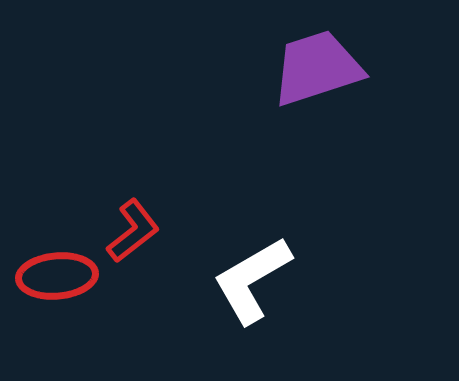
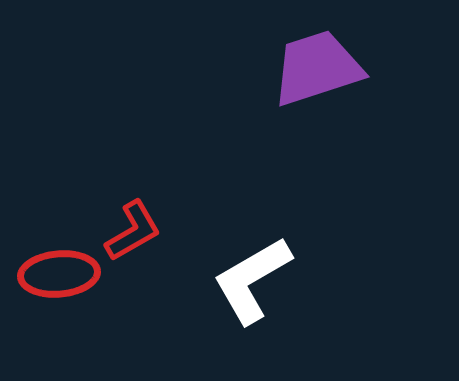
red L-shape: rotated 8 degrees clockwise
red ellipse: moved 2 px right, 2 px up
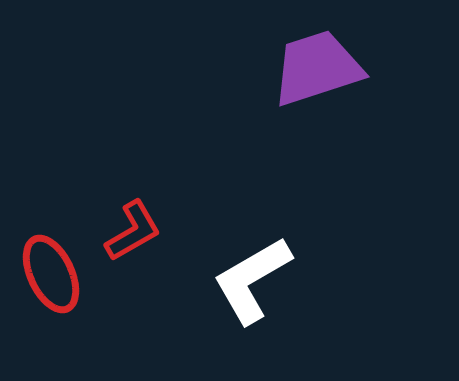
red ellipse: moved 8 px left; rotated 70 degrees clockwise
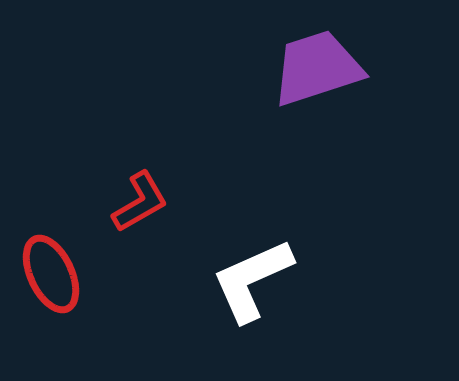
red L-shape: moved 7 px right, 29 px up
white L-shape: rotated 6 degrees clockwise
